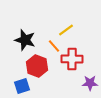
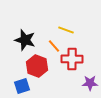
yellow line: rotated 56 degrees clockwise
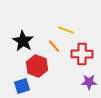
black star: moved 2 px left, 1 px down; rotated 15 degrees clockwise
red cross: moved 10 px right, 5 px up
purple star: moved 1 px left, 1 px up
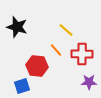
yellow line: rotated 21 degrees clockwise
black star: moved 6 px left, 14 px up; rotated 15 degrees counterclockwise
orange line: moved 2 px right, 4 px down
red hexagon: rotated 15 degrees counterclockwise
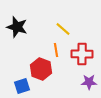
yellow line: moved 3 px left, 1 px up
orange line: rotated 32 degrees clockwise
red hexagon: moved 4 px right, 3 px down; rotated 15 degrees clockwise
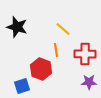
red cross: moved 3 px right
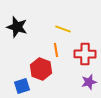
yellow line: rotated 21 degrees counterclockwise
purple star: rotated 14 degrees counterclockwise
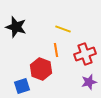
black star: moved 1 px left
red cross: rotated 20 degrees counterclockwise
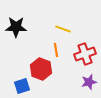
black star: rotated 15 degrees counterclockwise
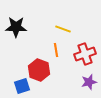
red hexagon: moved 2 px left, 1 px down
